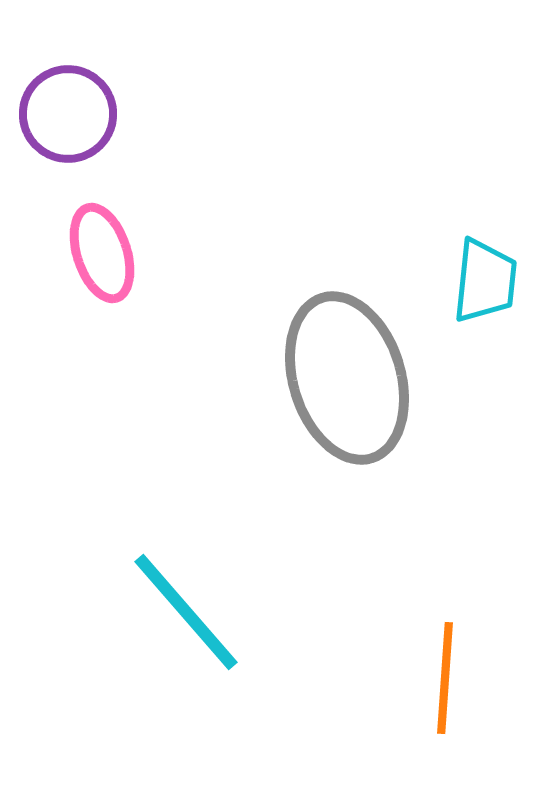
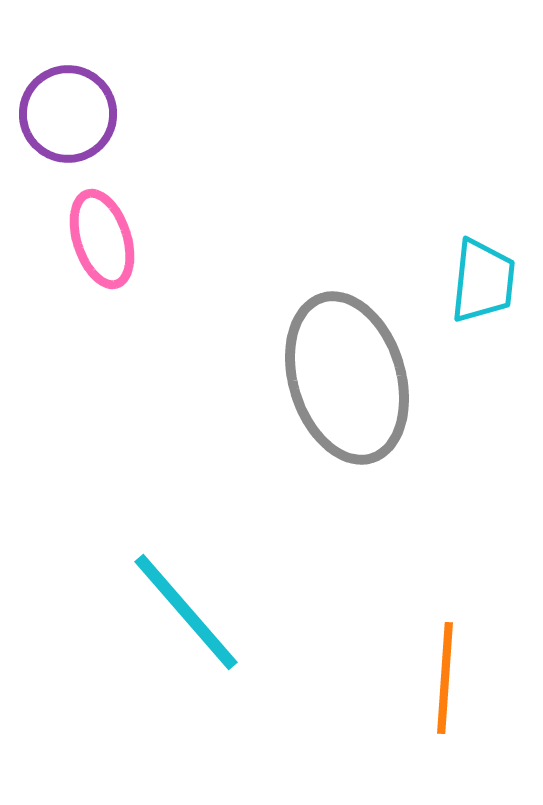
pink ellipse: moved 14 px up
cyan trapezoid: moved 2 px left
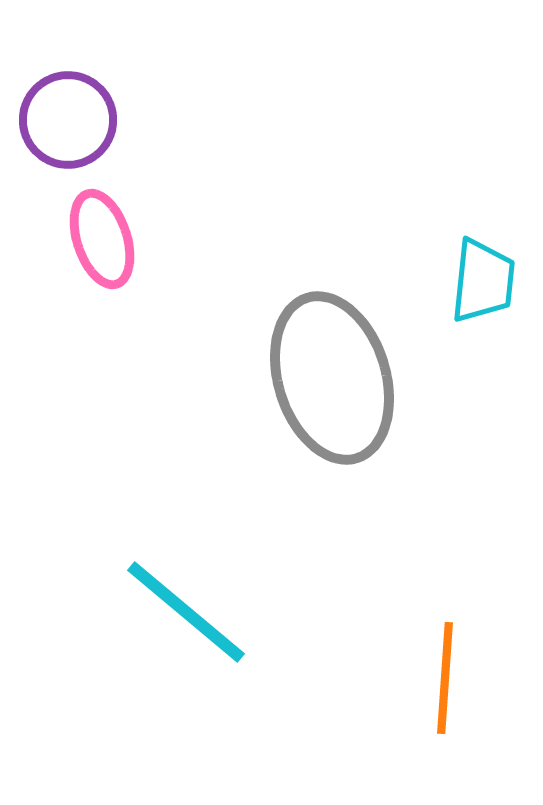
purple circle: moved 6 px down
gray ellipse: moved 15 px left
cyan line: rotated 9 degrees counterclockwise
